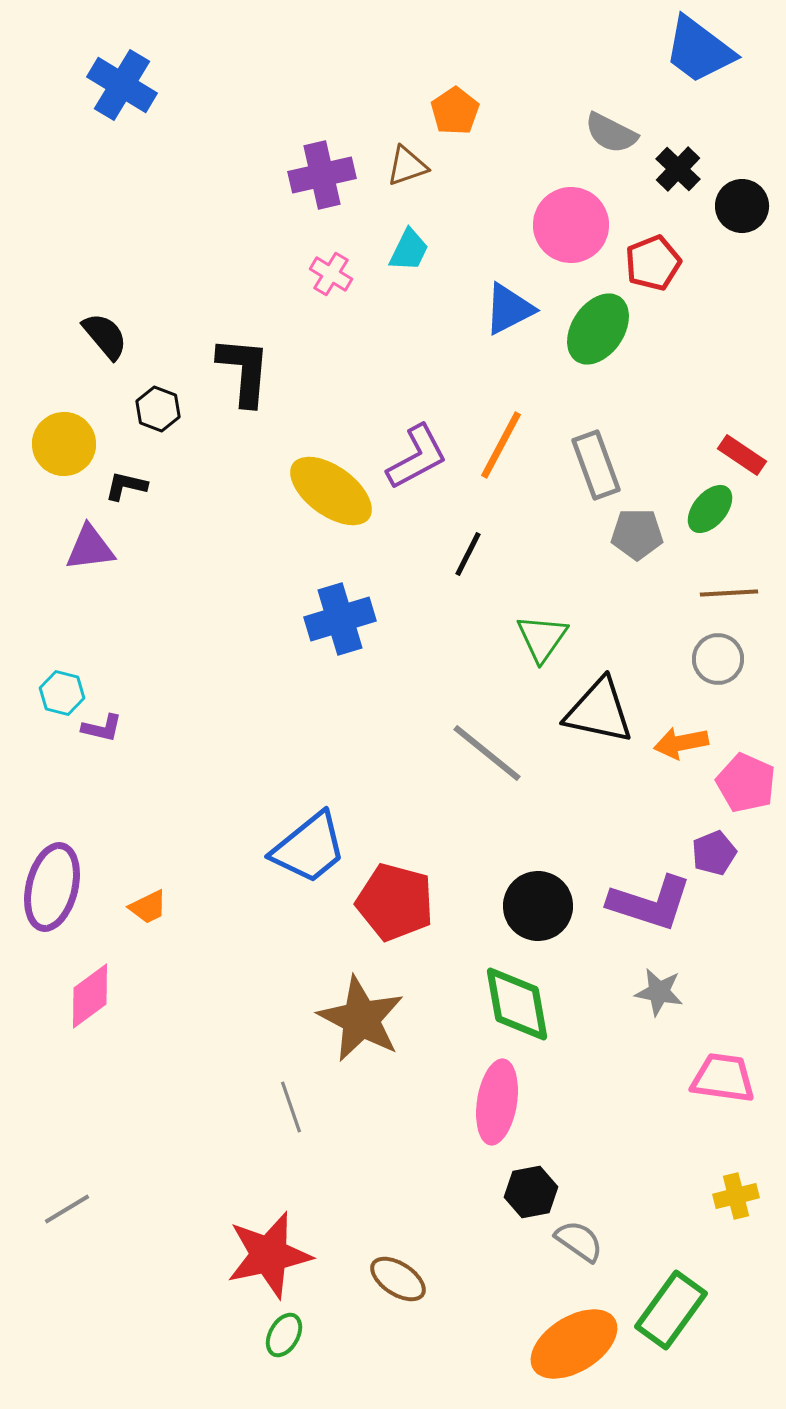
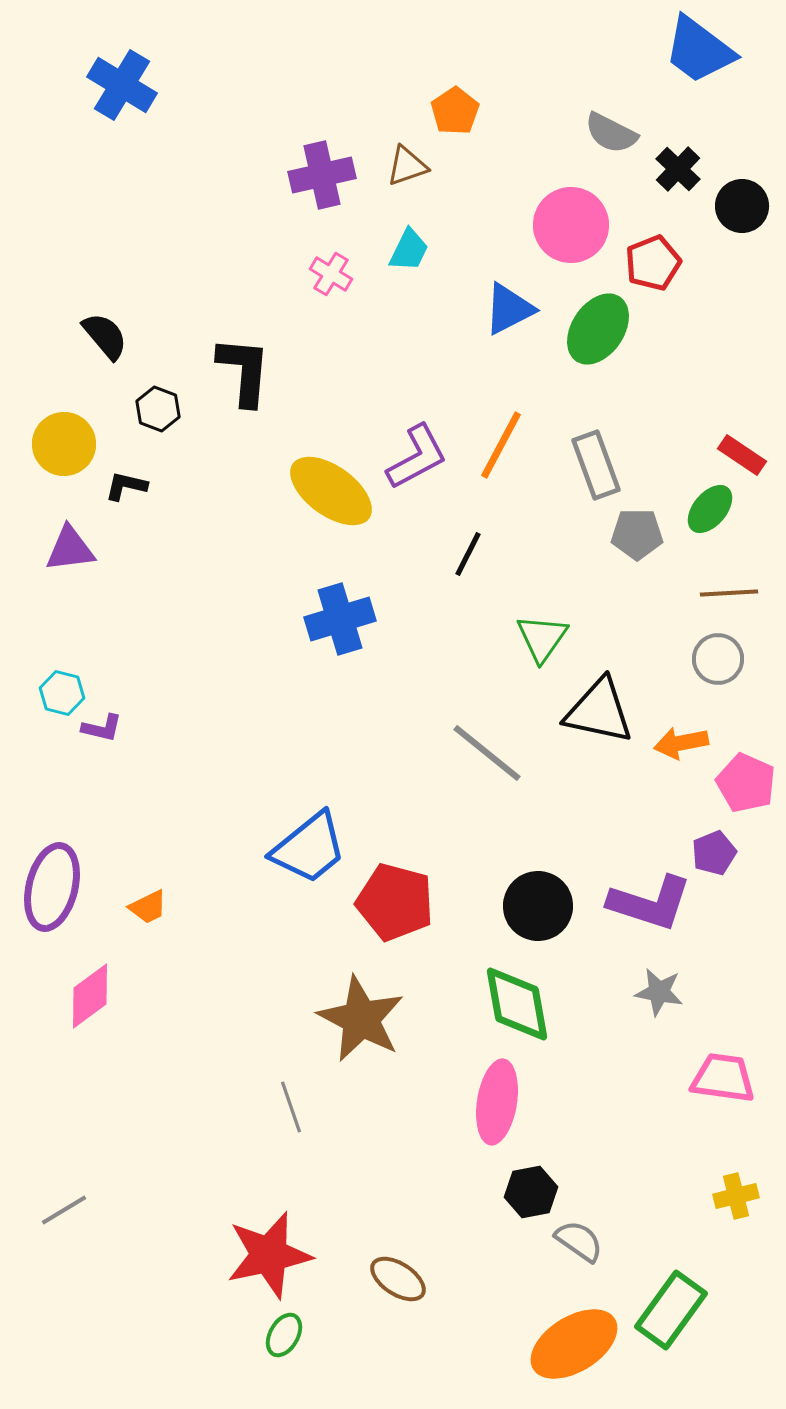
purple triangle at (90, 548): moved 20 px left, 1 px down
gray line at (67, 1209): moved 3 px left, 1 px down
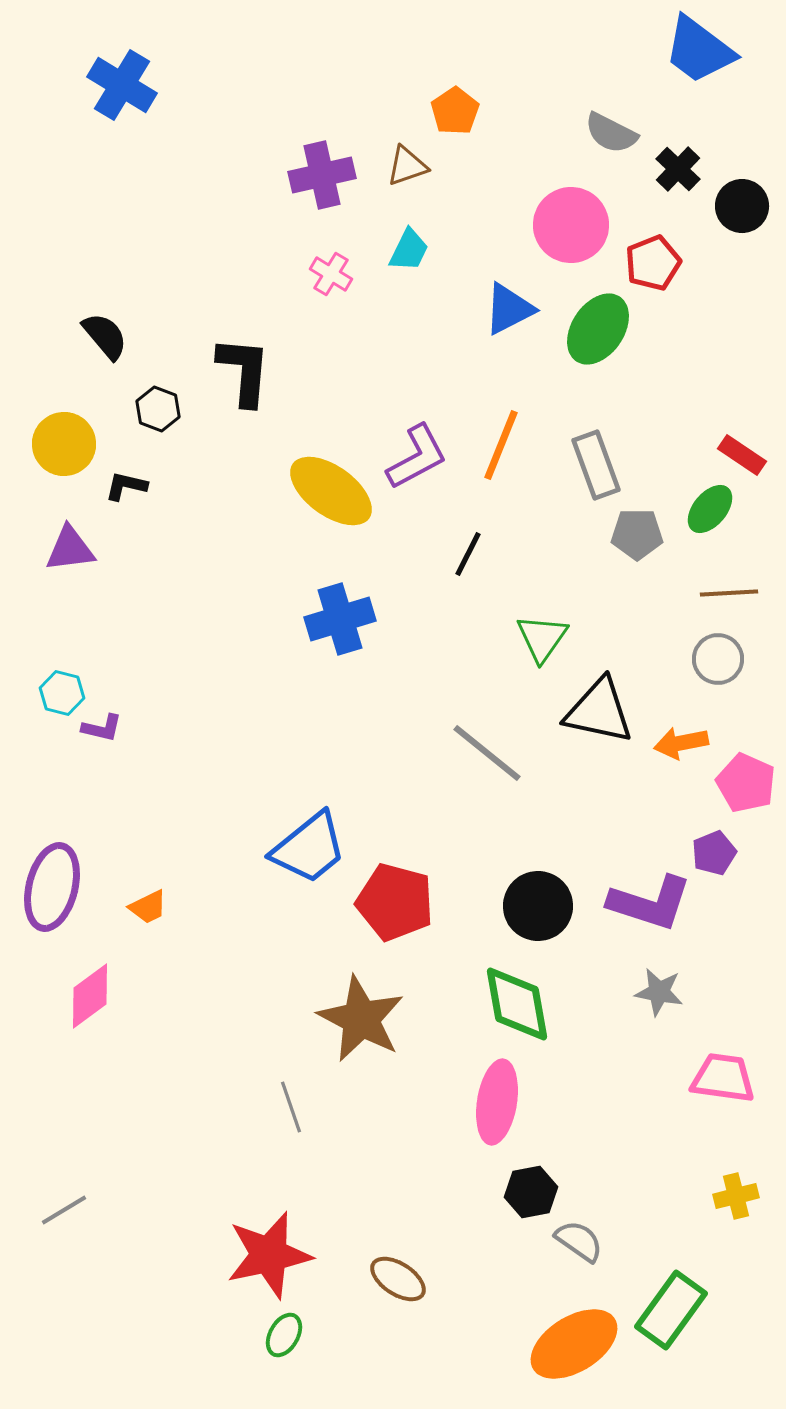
orange line at (501, 445): rotated 6 degrees counterclockwise
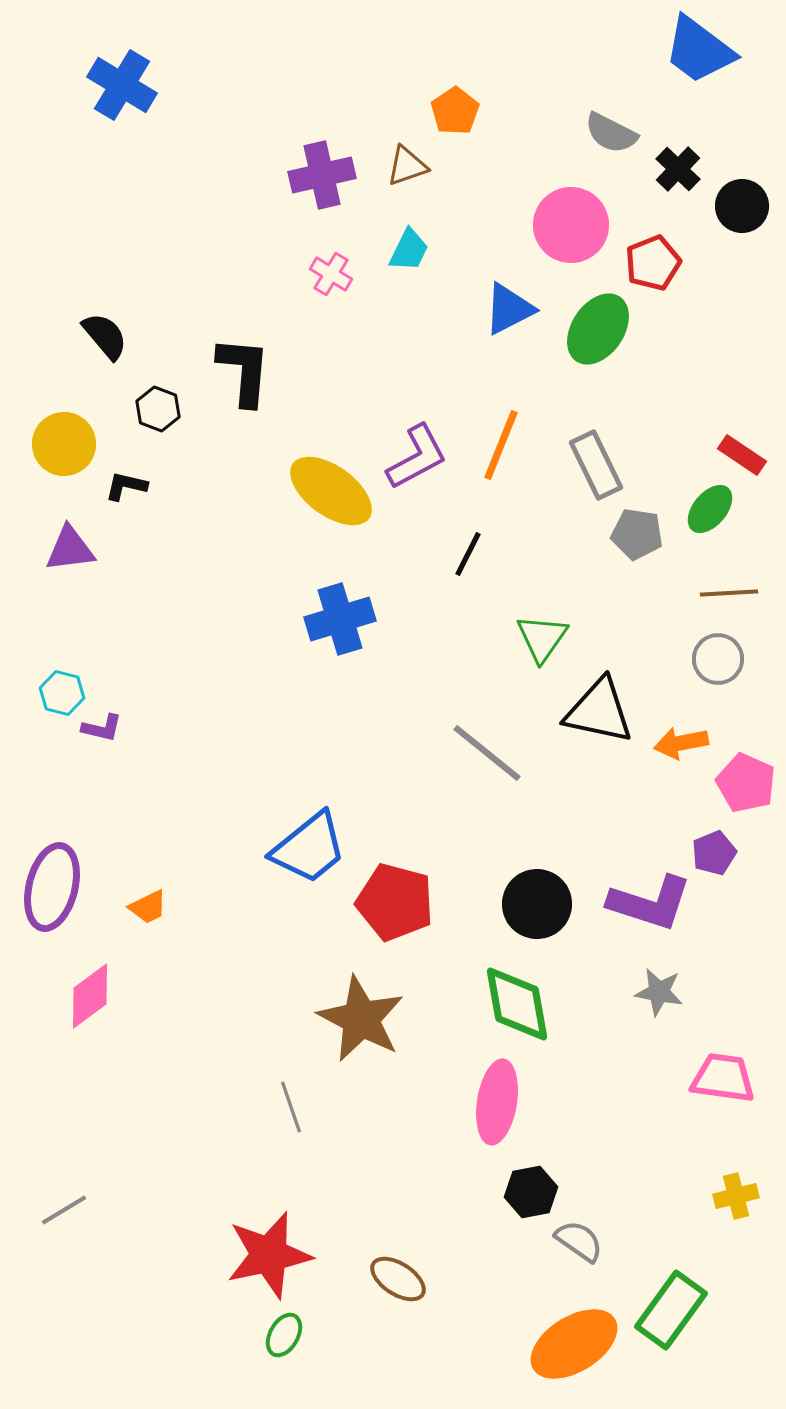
gray rectangle at (596, 465): rotated 6 degrees counterclockwise
gray pentagon at (637, 534): rotated 9 degrees clockwise
black circle at (538, 906): moved 1 px left, 2 px up
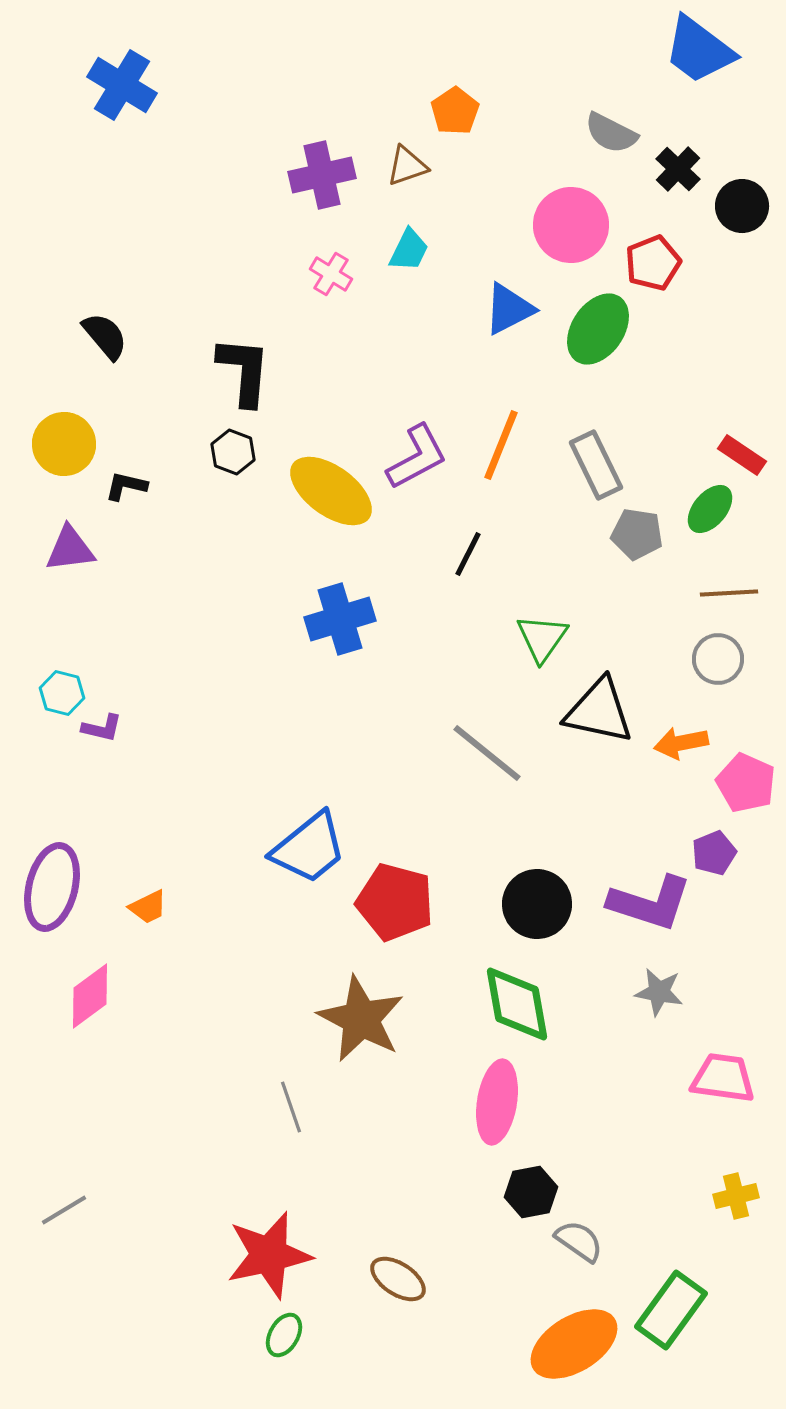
black hexagon at (158, 409): moved 75 px right, 43 px down
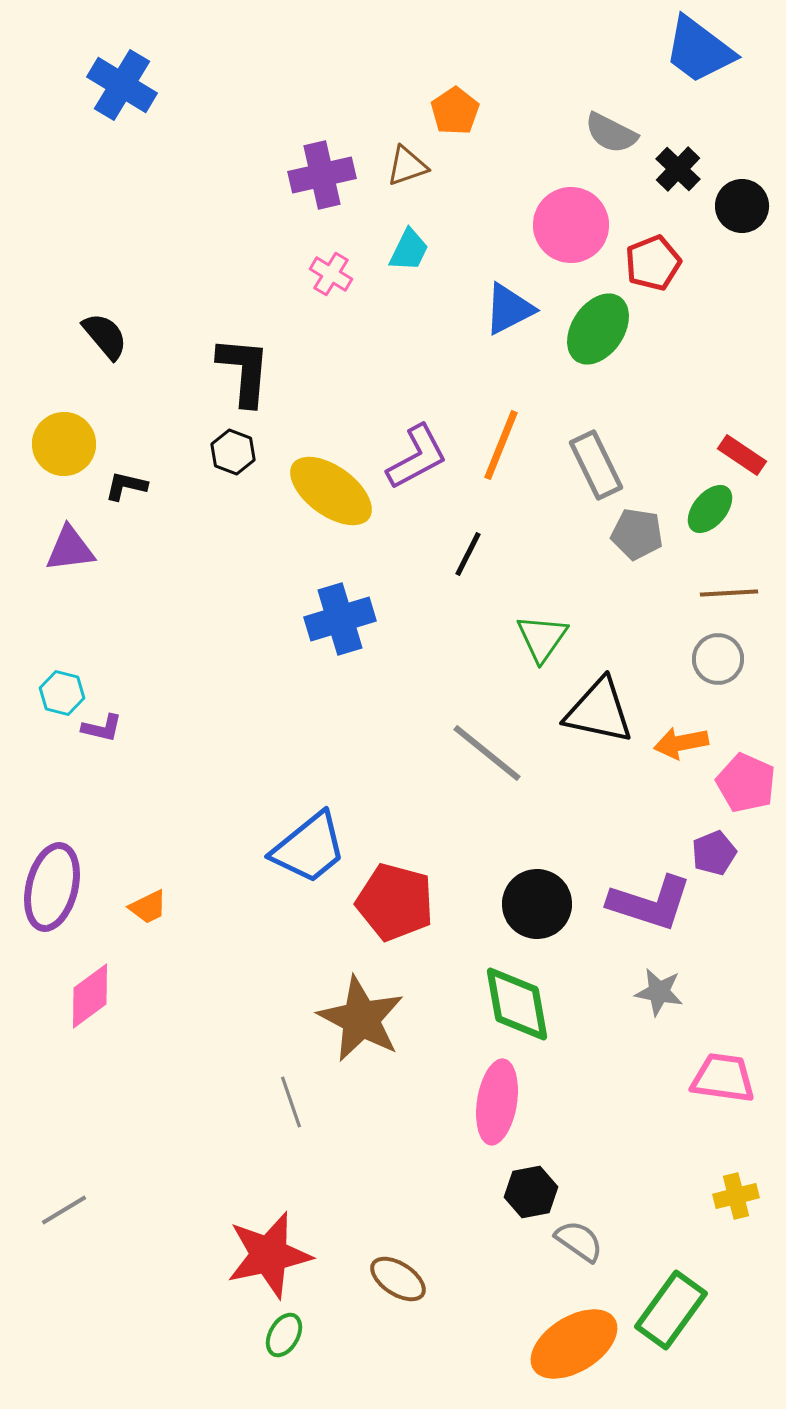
gray line at (291, 1107): moved 5 px up
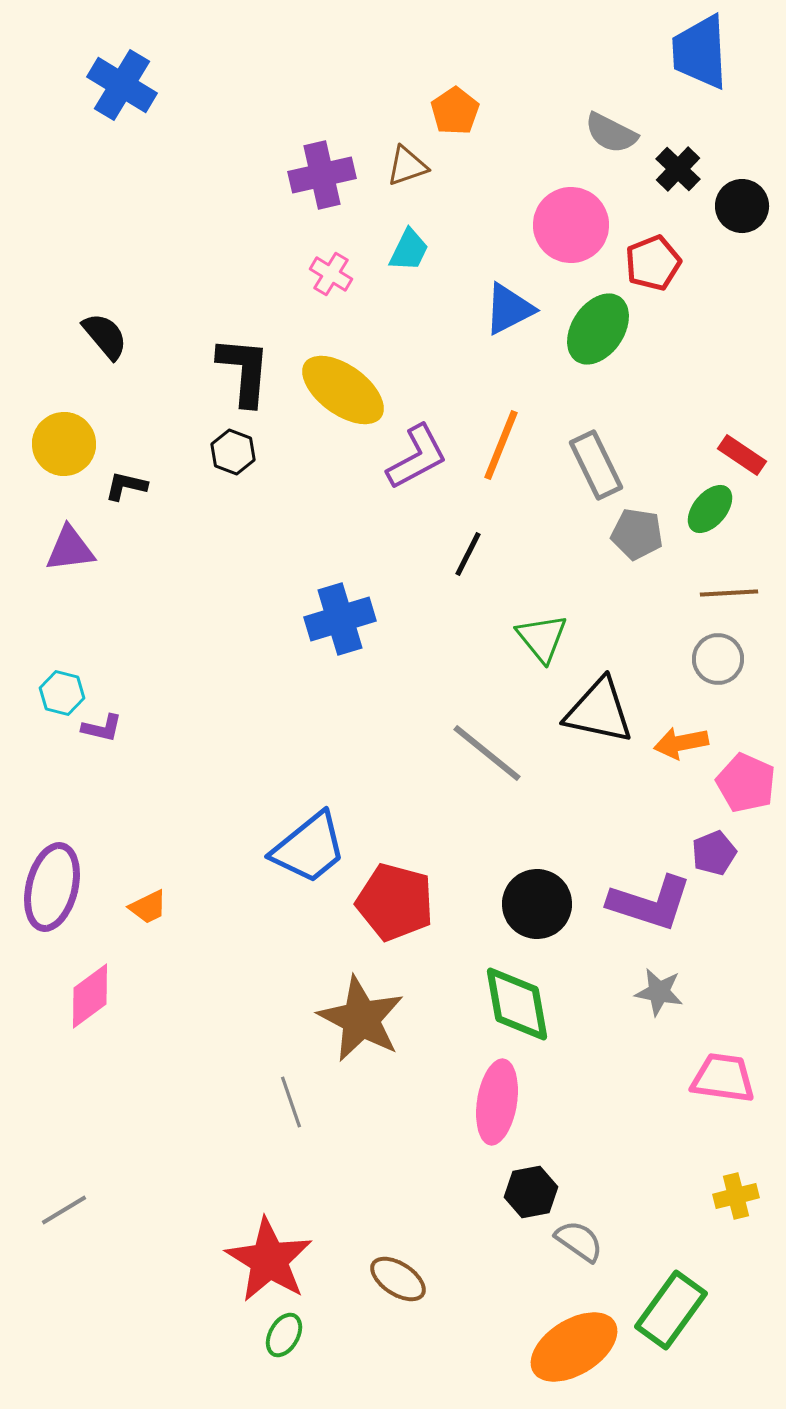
blue trapezoid at (699, 50): moved 1 px right, 2 px down; rotated 50 degrees clockwise
yellow ellipse at (331, 491): moved 12 px right, 101 px up
green triangle at (542, 638): rotated 14 degrees counterclockwise
red star at (269, 1255): moved 5 px down; rotated 28 degrees counterclockwise
orange ellipse at (574, 1344): moved 3 px down
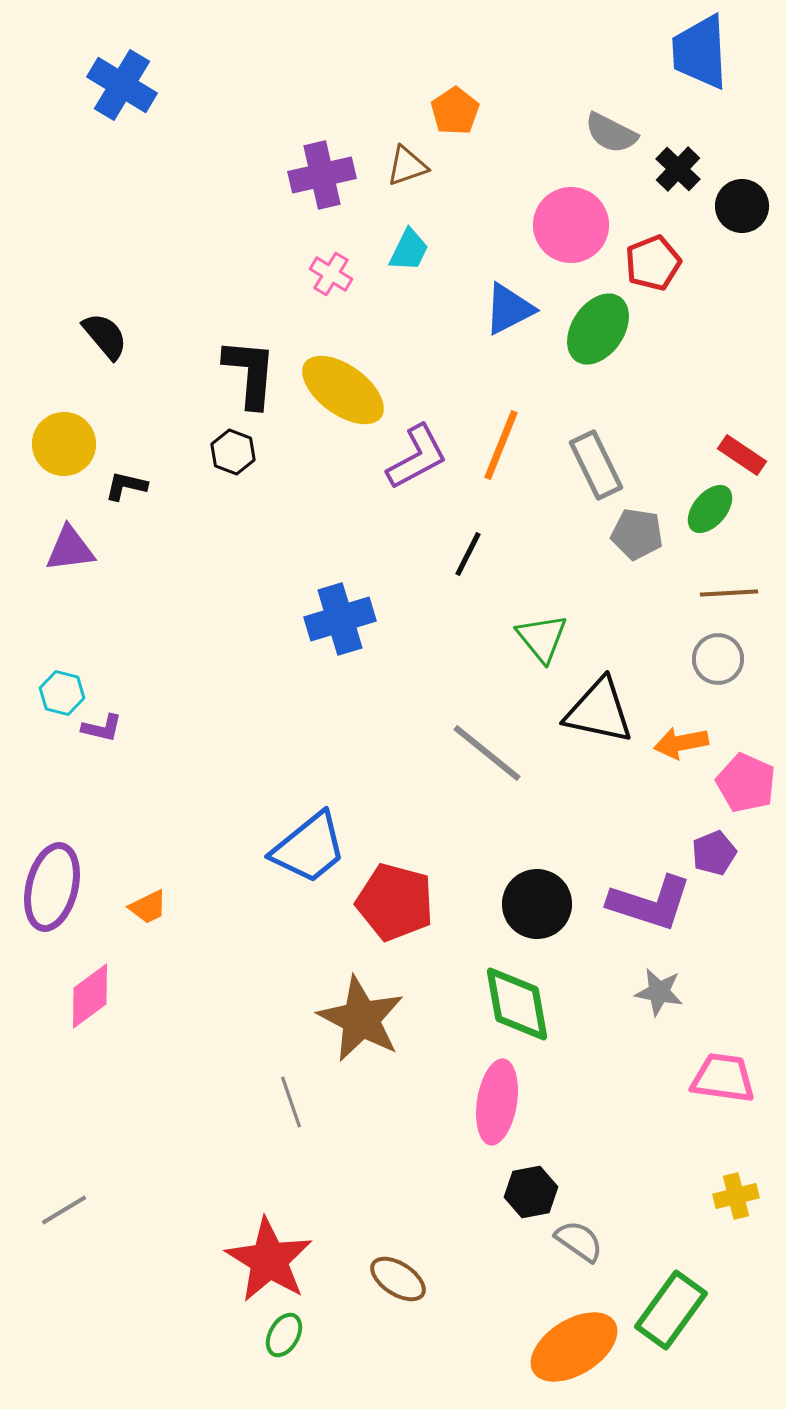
black L-shape at (244, 371): moved 6 px right, 2 px down
